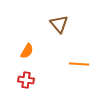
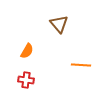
orange line: moved 2 px right, 1 px down
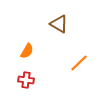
brown triangle: rotated 18 degrees counterclockwise
orange line: moved 2 px left, 2 px up; rotated 48 degrees counterclockwise
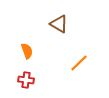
orange semicircle: rotated 49 degrees counterclockwise
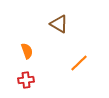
red cross: rotated 14 degrees counterclockwise
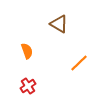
red cross: moved 2 px right, 6 px down; rotated 28 degrees counterclockwise
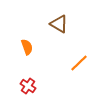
orange semicircle: moved 4 px up
red cross: rotated 21 degrees counterclockwise
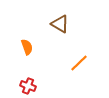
brown triangle: moved 1 px right
red cross: rotated 14 degrees counterclockwise
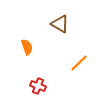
red cross: moved 10 px right
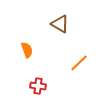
orange semicircle: moved 3 px down
red cross: rotated 14 degrees counterclockwise
